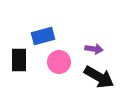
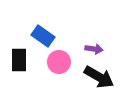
blue rectangle: rotated 50 degrees clockwise
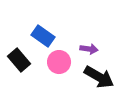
purple arrow: moved 5 px left
black rectangle: rotated 40 degrees counterclockwise
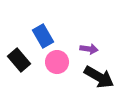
blue rectangle: rotated 25 degrees clockwise
pink circle: moved 2 px left
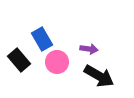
blue rectangle: moved 1 px left, 3 px down
black arrow: moved 1 px up
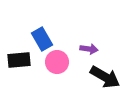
black rectangle: rotated 55 degrees counterclockwise
black arrow: moved 6 px right, 1 px down
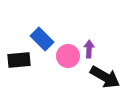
blue rectangle: rotated 15 degrees counterclockwise
purple arrow: rotated 96 degrees counterclockwise
pink circle: moved 11 px right, 6 px up
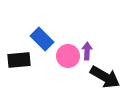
purple arrow: moved 2 px left, 2 px down
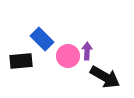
black rectangle: moved 2 px right, 1 px down
